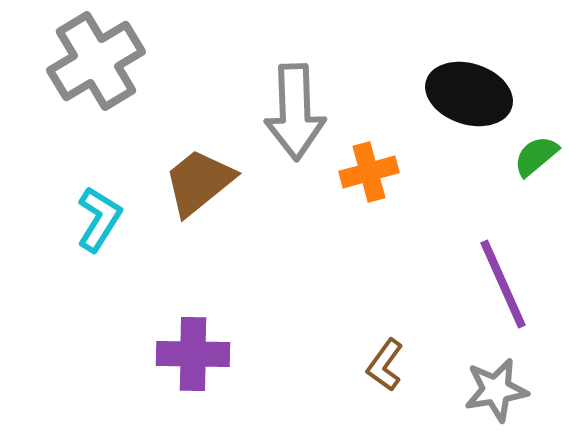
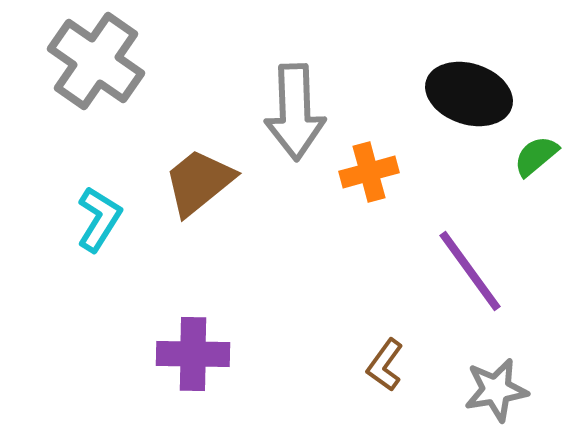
gray cross: rotated 24 degrees counterclockwise
purple line: moved 33 px left, 13 px up; rotated 12 degrees counterclockwise
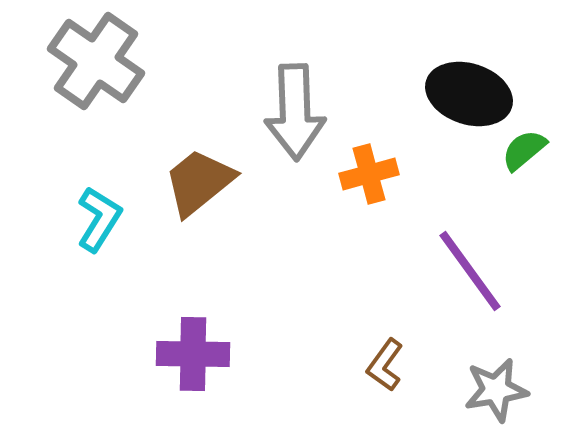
green semicircle: moved 12 px left, 6 px up
orange cross: moved 2 px down
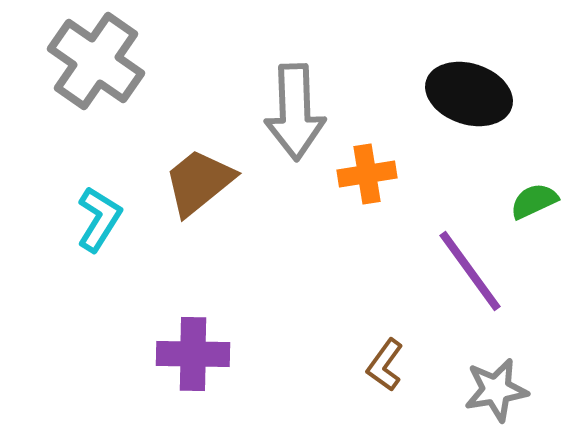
green semicircle: moved 10 px right, 51 px down; rotated 15 degrees clockwise
orange cross: moved 2 px left; rotated 6 degrees clockwise
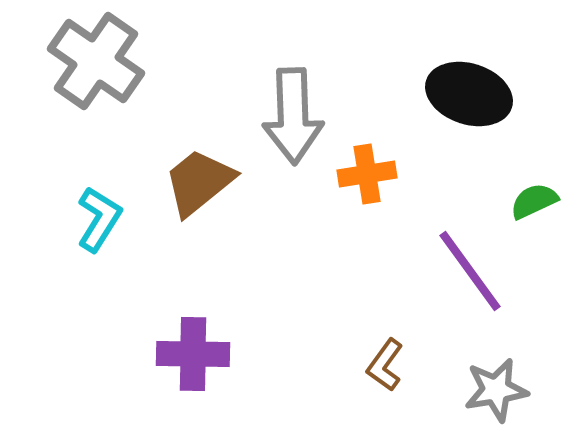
gray arrow: moved 2 px left, 4 px down
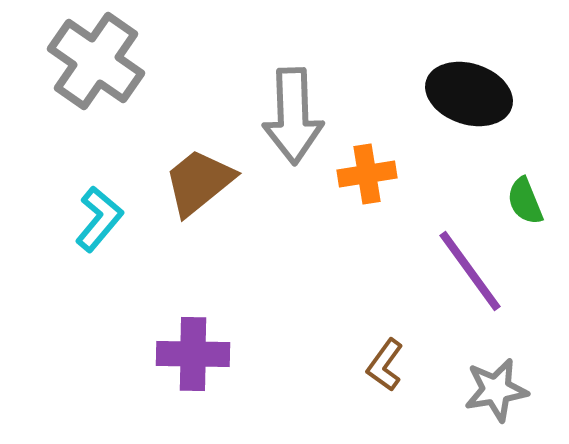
green semicircle: moved 9 px left; rotated 87 degrees counterclockwise
cyan L-shape: rotated 8 degrees clockwise
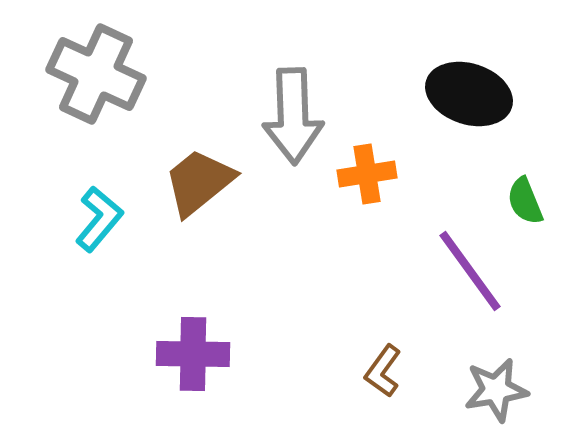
gray cross: moved 13 px down; rotated 10 degrees counterclockwise
brown L-shape: moved 2 px left, 6 px down
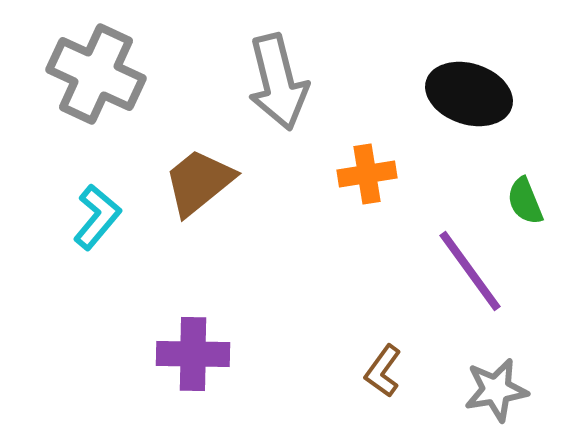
gray arrow: moved 15 px left, 34 px up; rotated 12 degrees counterclockwise
cyan L-shape: moved 2 px left, 2 px up
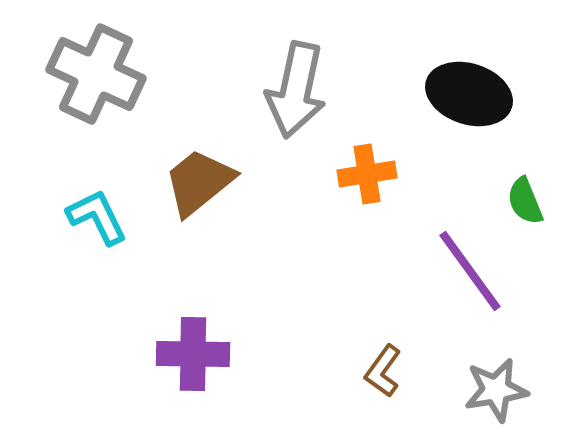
gray arrow: moved 18 px right, 8 px down; rotated 26 degrees clockwise
cyan L-shape: rotated 66 degrees counterclockwise
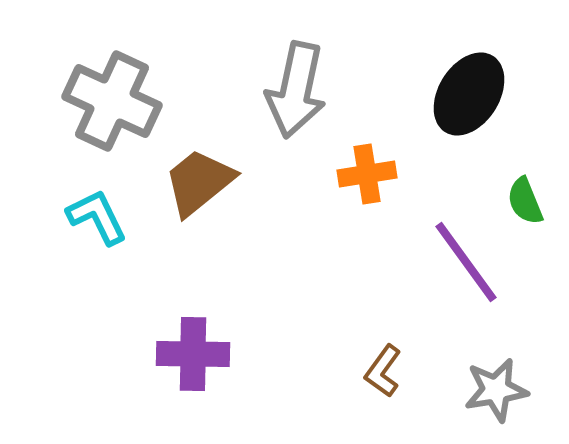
gray cross: moved 16 px right, 27 px down
black ellipse: rotated 76 degrees counterclockwise
purple line: moved 4 px left, 9 px up
